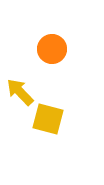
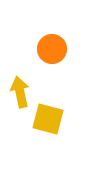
yellow arrow: rotated 32 degrees clockwise
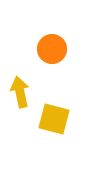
yellow square: moved 6 px right
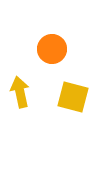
yellow square: moved 19 px right, 22 px up
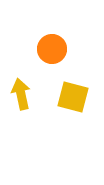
yellow arrow: moved 1 px right, 2 px down
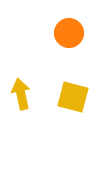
orange circle: moved 17 px right, 16 px up
